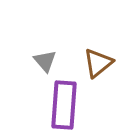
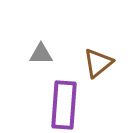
gray triangle: moved 4 px left, 7 px up; rotated 50 degrees counterclockwise
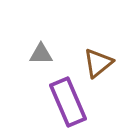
purple rectangle: moved 4 px right, 3 px up; rotated 27 degrees counterclockwise
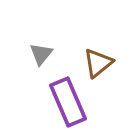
gray triangle: rotated 50 degrees counterclockwise
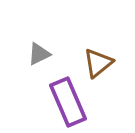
gray triangle: moved 2 px left; rotated 25 degrees clockwise
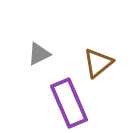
purple rectangle: moved 1 px right, 1 px down
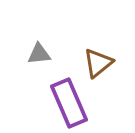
gray triangle: rotated 20 degrees clockwise
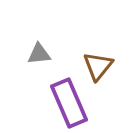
brown triangle: moved 3 px down; rotated 12 degrees counterclockwise
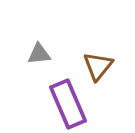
purple rectangle: moved 1 px left, 1 px down
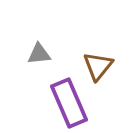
purple rectangle: moved 1 px right, 1 px up
